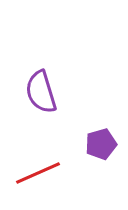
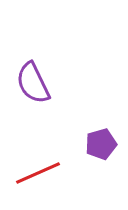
purple semicircle: moved 8 px left, 9 px up; rotated 9 degrees counterclockwise
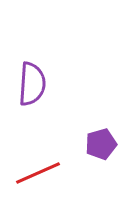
purple semicircle: moved 1 px left, 1 px down; rotated 150 degrees counterclockwise
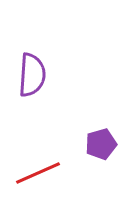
purple semicircle: moved 9 px up
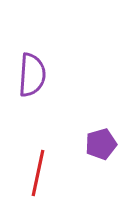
red line: rotated 54 degrees counterclockwise
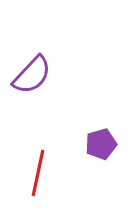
purple semicircle: rotated 39 degrees clockwise
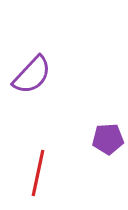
purple pentagon: moved 7 px right, 5 px up; rotated 12 degrees clockwise
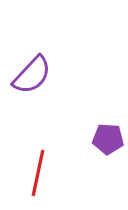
purple pentagon: rotated 8 degrees clockwise
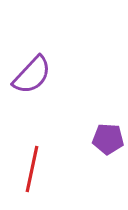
red line: moved 6 px left, 4 px up
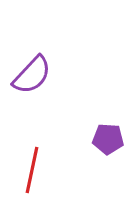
red line: moved 1 px down
